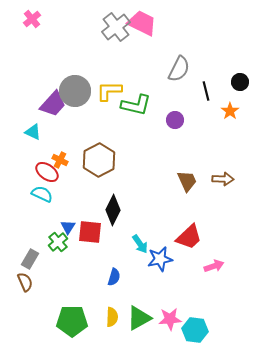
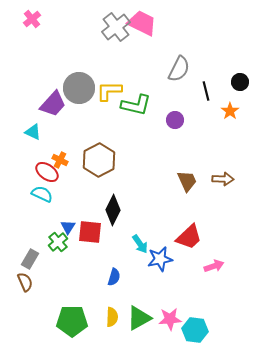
gray circle: moved 4 px right, 3 px up
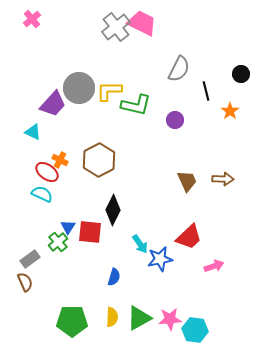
black circle: moved 1 px right, 8 px up
gray rectangle: rotated 24 degrees clockwise
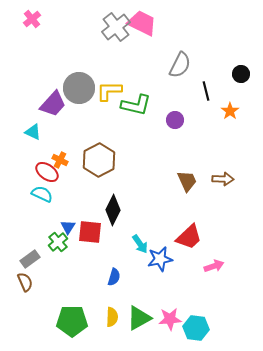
gray semicircle: moved 1 px right, 4 px up
cyan hexagon: moved 1 px right, 2 px up
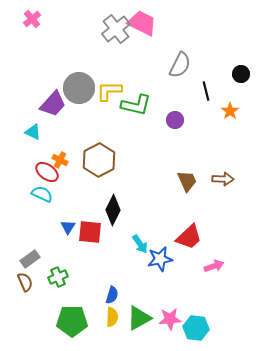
gray cross: moved 2 px down
green cross: moved 35 px down; rotated 18 degrees clockwise
blue semicircle: moved 2 px left, 18 px down
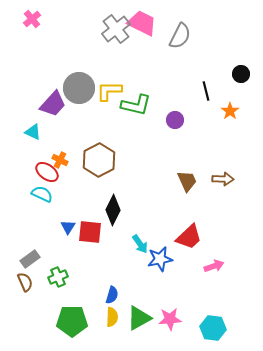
gray semicircle: moved 29 px up
cyan hexagon: moved 17 px right
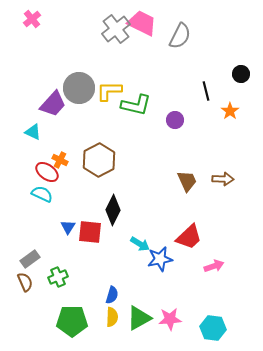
cyan arrow: rotated 24 degrees counterclockwise
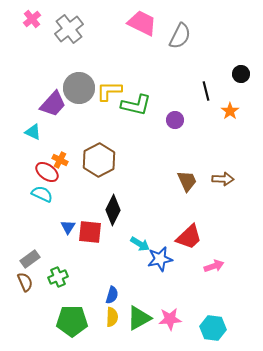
gray cross: moved 47 px left
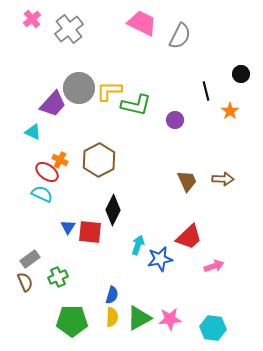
cyan arrow: moved 2 px left, 1 px down; rotated 102 degrees counterclockwise
